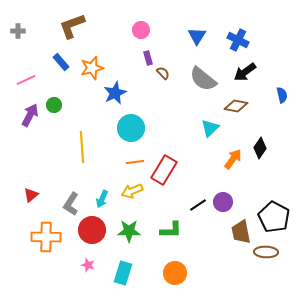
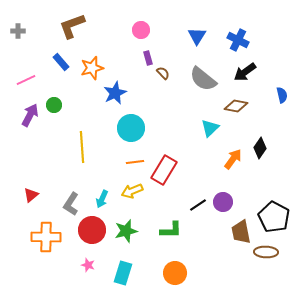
green star: moved 3 px left; rotated 15 degrees counterclockwise
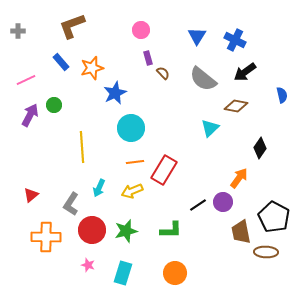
blue cross: moved 3 px left
orange arrow: moved 6 px right, 19 px down
cyan arrow: moved 3 px left, 11 px up
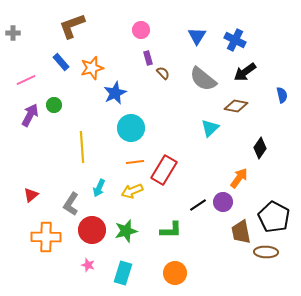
gray cross: moved 5 px left, 2 px down
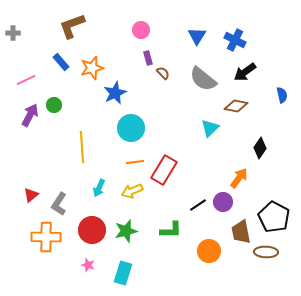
gray L-shape: moved 12 px left
orange circle: moved 34 px right, 22 px up
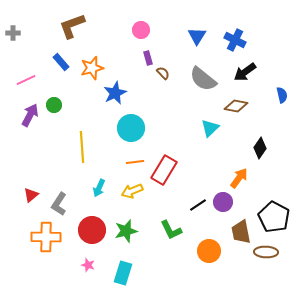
green L-shape: rotated 65 degrees clockwise
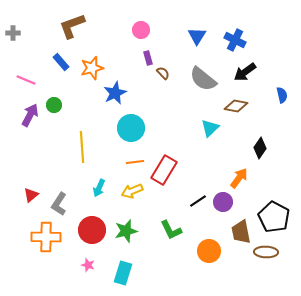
pink line: rotated 48 degrees clockwise
black line: moved 4 px up
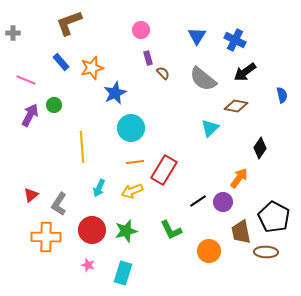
brown L-shape: moved 3 px left, 3 px up
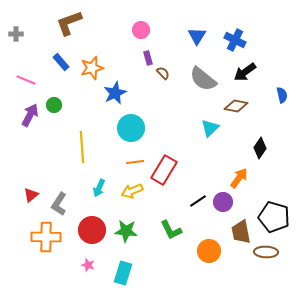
gray cross: moved 3 px right, 1 px down
black pentagon: rotated 12 degrees counterclockwise
green star: rotated 20 degrees clockwise
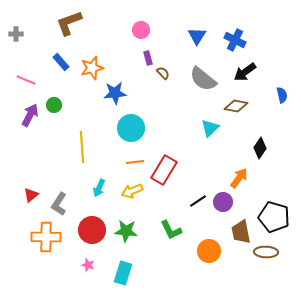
blue star: rotated 20 degrees clockwise
